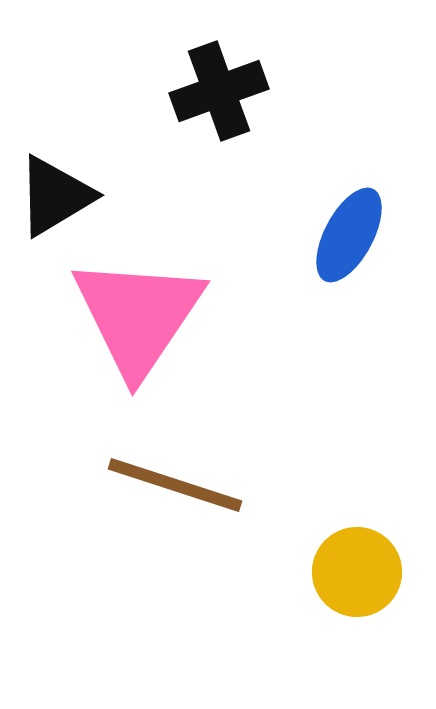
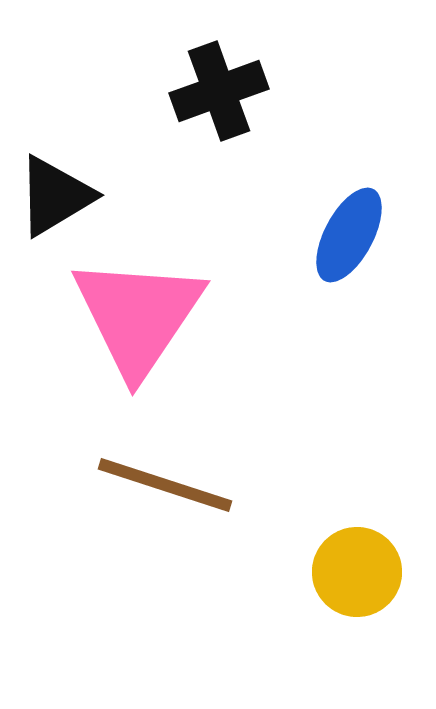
brown line: moved 10 px left
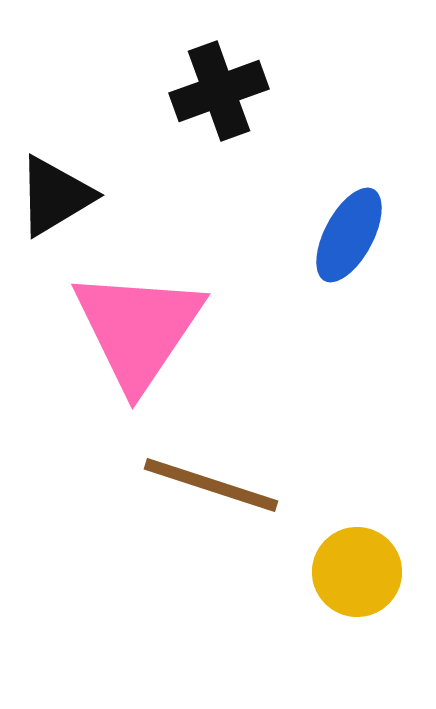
pink triangle: moved 13 px down
brown line: moved 46 px right
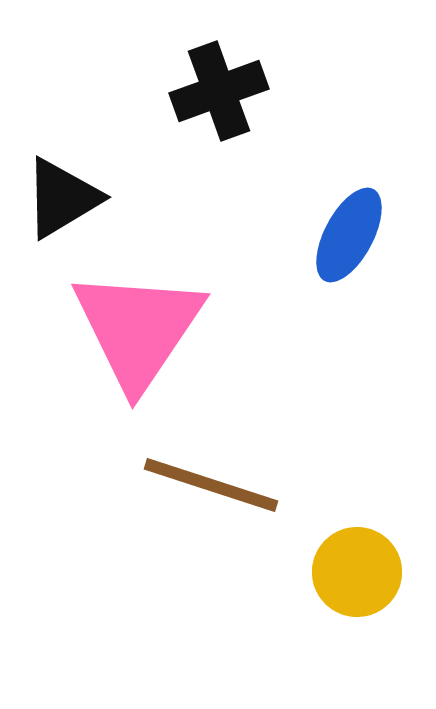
black triangle: moved 7 px right, 2 px down
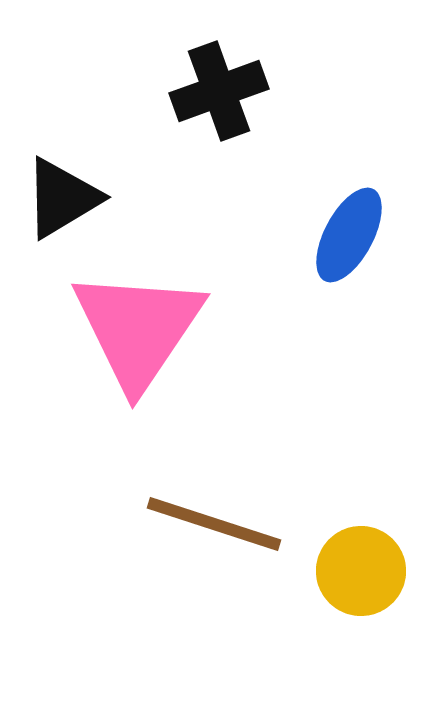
brown line: moved 3 px right, 39 px down
yellow circle: moved 4 px right, 1 px up
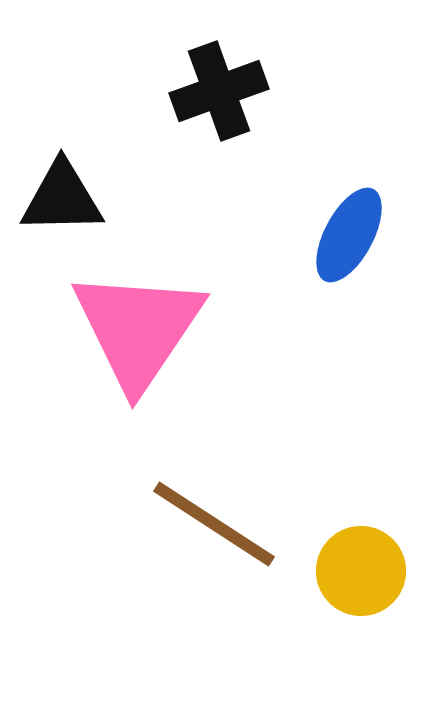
black triangle: rotated 30 degrees clockwise
brown line: rotated 15 degrees clockwise
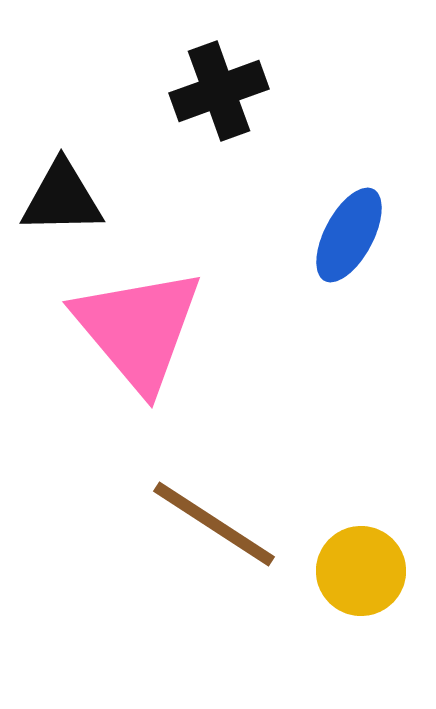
pink triangle: rotated 14 degrees counterclockwise
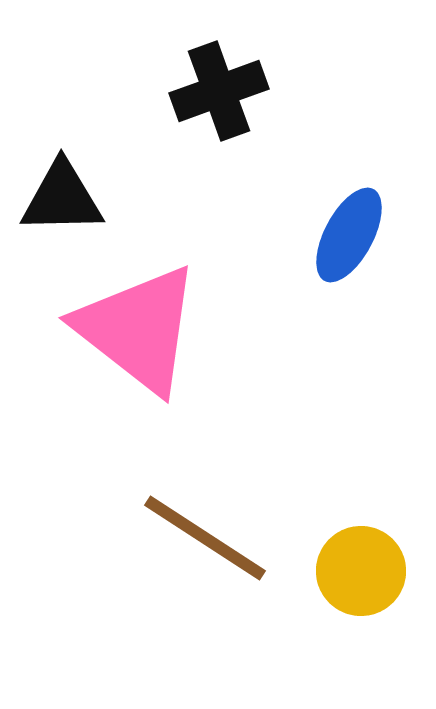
pink triangle: rotated 12 degrees counterclockwise
brown line: moved 9 px left, 14 px down
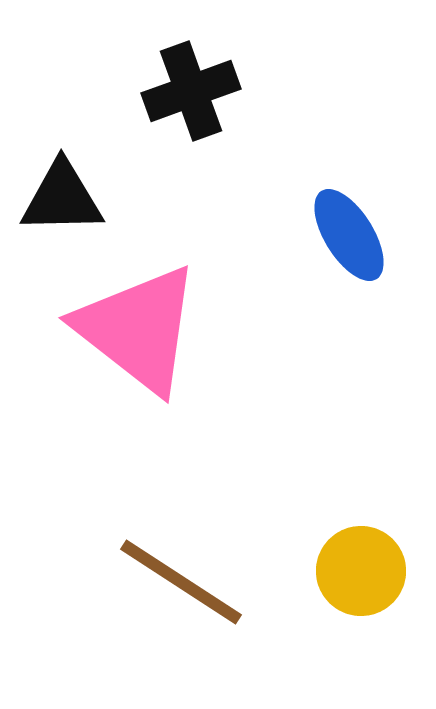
black cross: moved 28 px left
blue ellipse: rotated 60 degrees counterclockwise
brown line: moved 24 px left, 44 px down
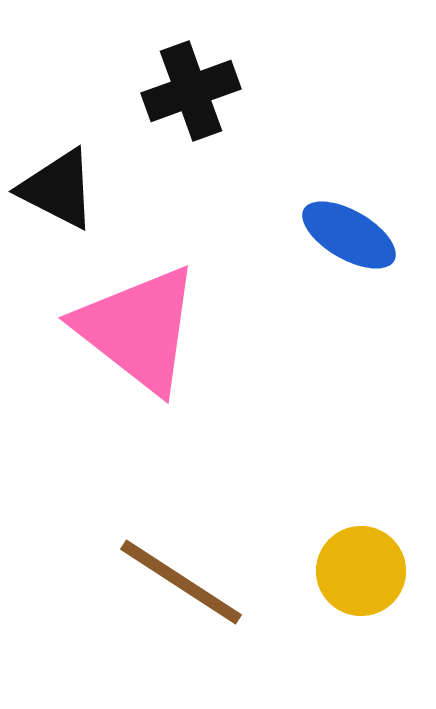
black triangle: moved 4 px left, 9 px up; rotated 28 degrees clockwise
blue ellipse: rotated 28 degrees counterclockwise
